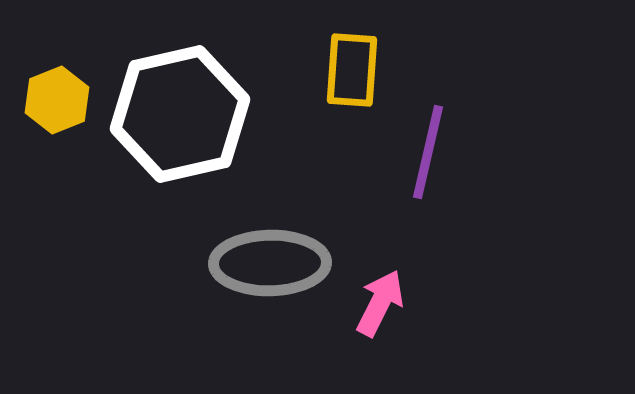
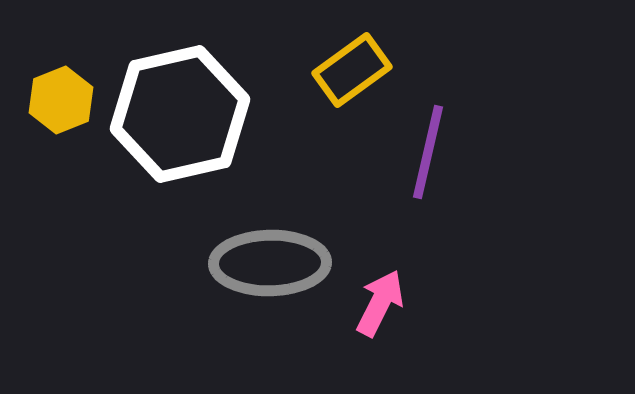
yellow rectangle: rotated 50 degrees clockwise
yellow hexagon: moved 4 px right
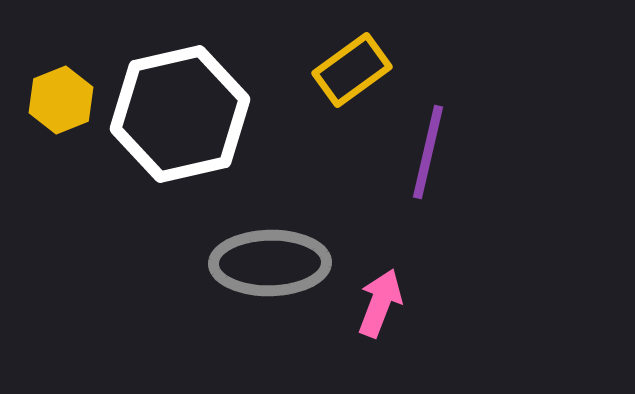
pink arrow: rotated 6 degrees counterclockwise
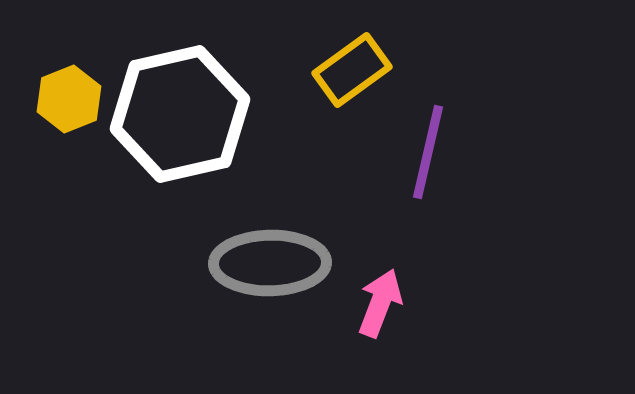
yellow hexagon: moved 8 px right, 1 px up
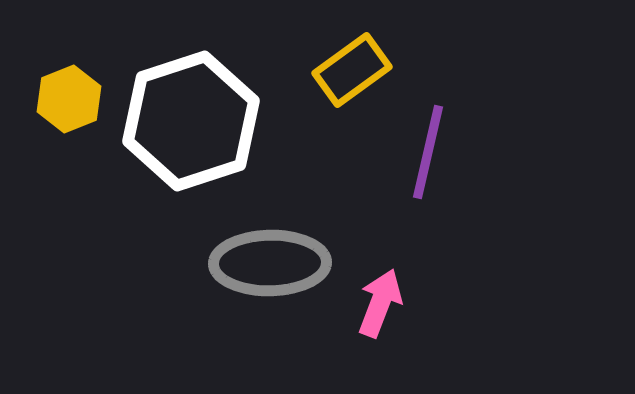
white hexagon: moved 11 px right, 7 px down; rotated 5 degrees counterclockwise
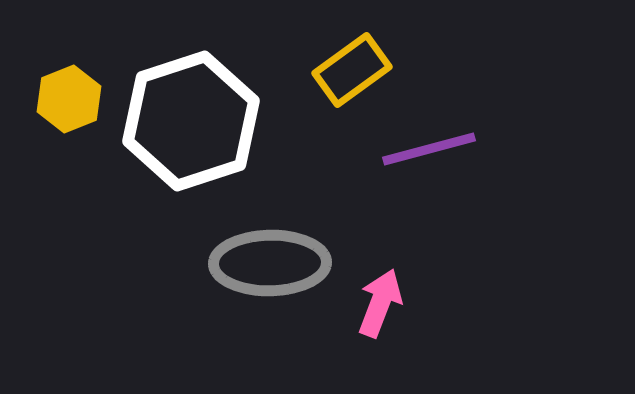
purple line: moved 1 px right, 3 px up; rotated 62 degrees clockwise
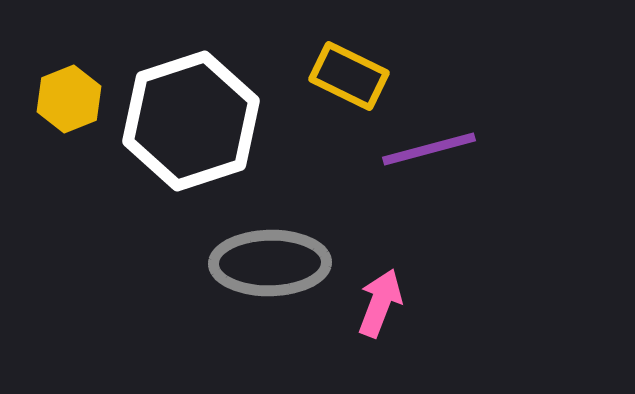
yellow rectangle: moved 3 px left, 6 px down; rotated 62 degrees clockwise
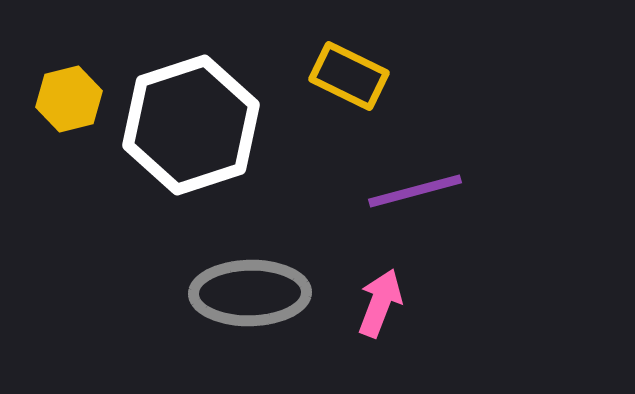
yellow hexagon: rotated 8 degrees clockwise
white hexagon: moved 4 px down
purple line: moved 14 px left, 42 px down
gray ellipse: moved 20 px left, 30 px down
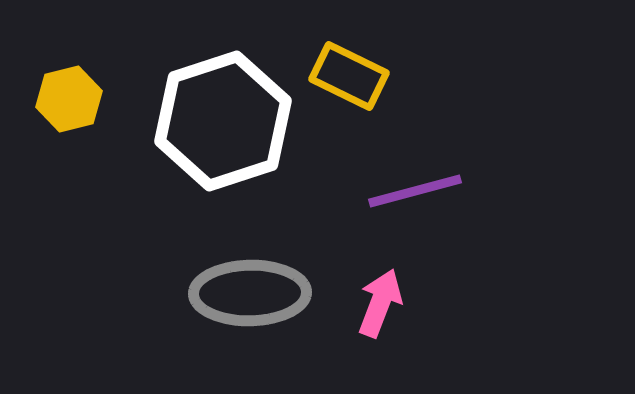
white hexagon: moved 32 px right, 4 px up
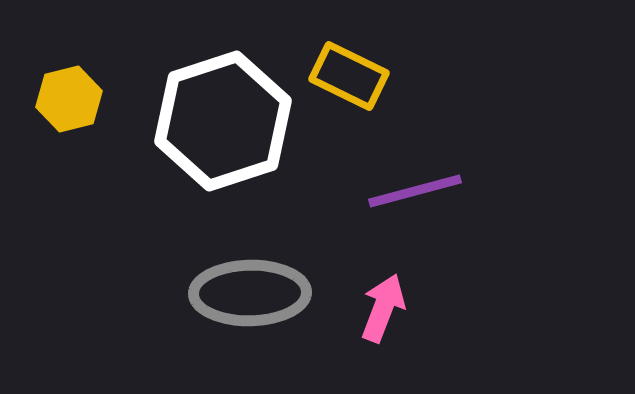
pink arrow: moved 3 px right, 5 px down
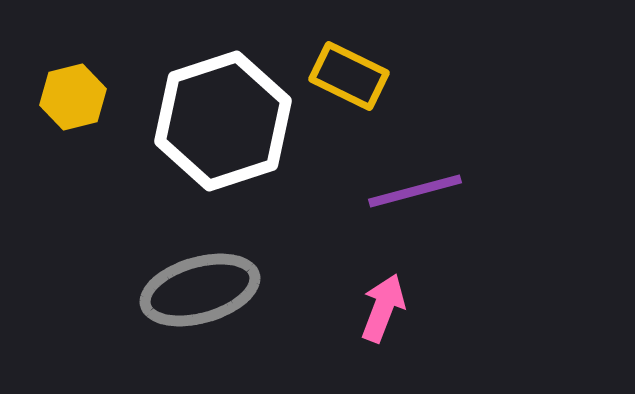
yellow hexagon: moved 4 px right, 2 px up
gray ellipse: moved 50 px left, 3 px up; rotated 15 degrees counterclockwise
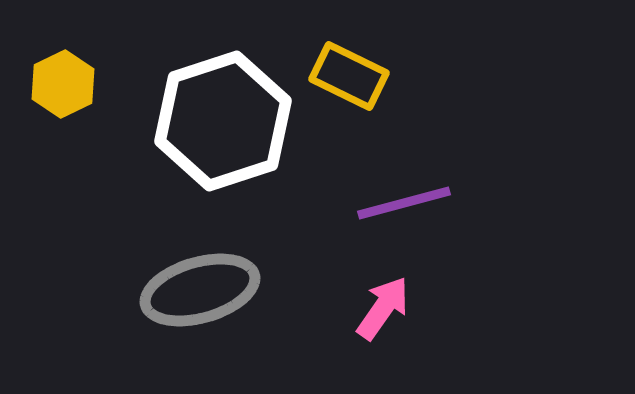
yellow hexagon: moved 10 px left, 13 px up; rotated 12 degrees counterclockwise
purple line: moved 11 px left, 12 px down
pink arrow: rotated 14 degrees clockwise
